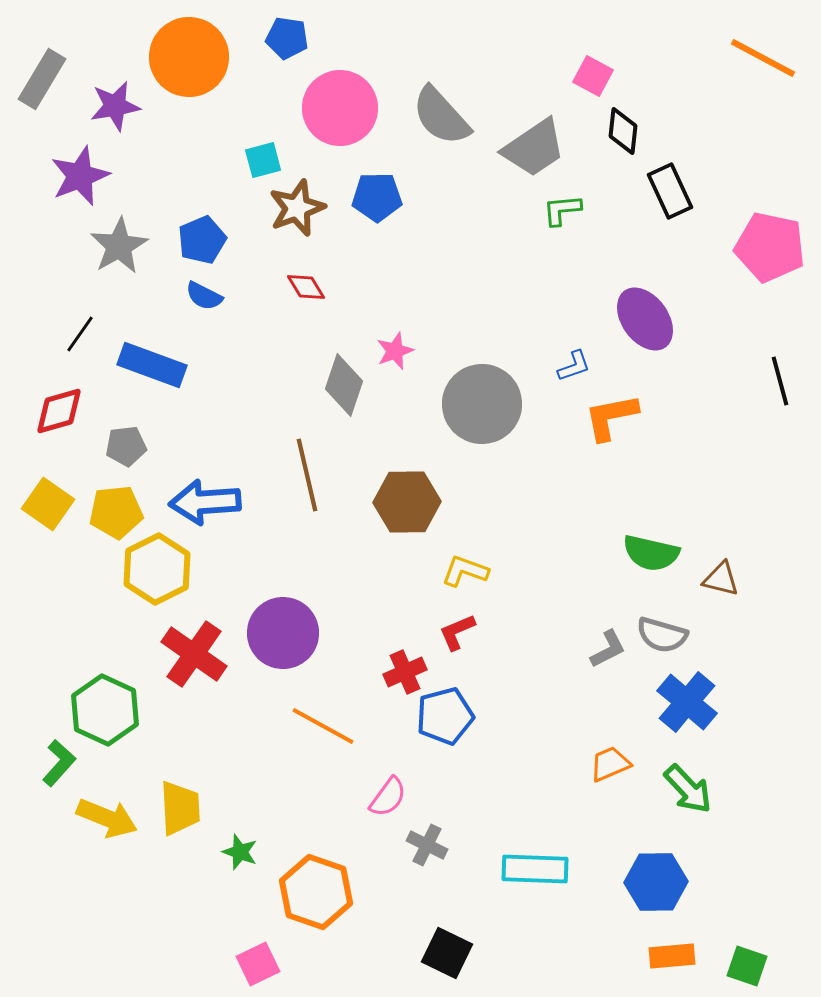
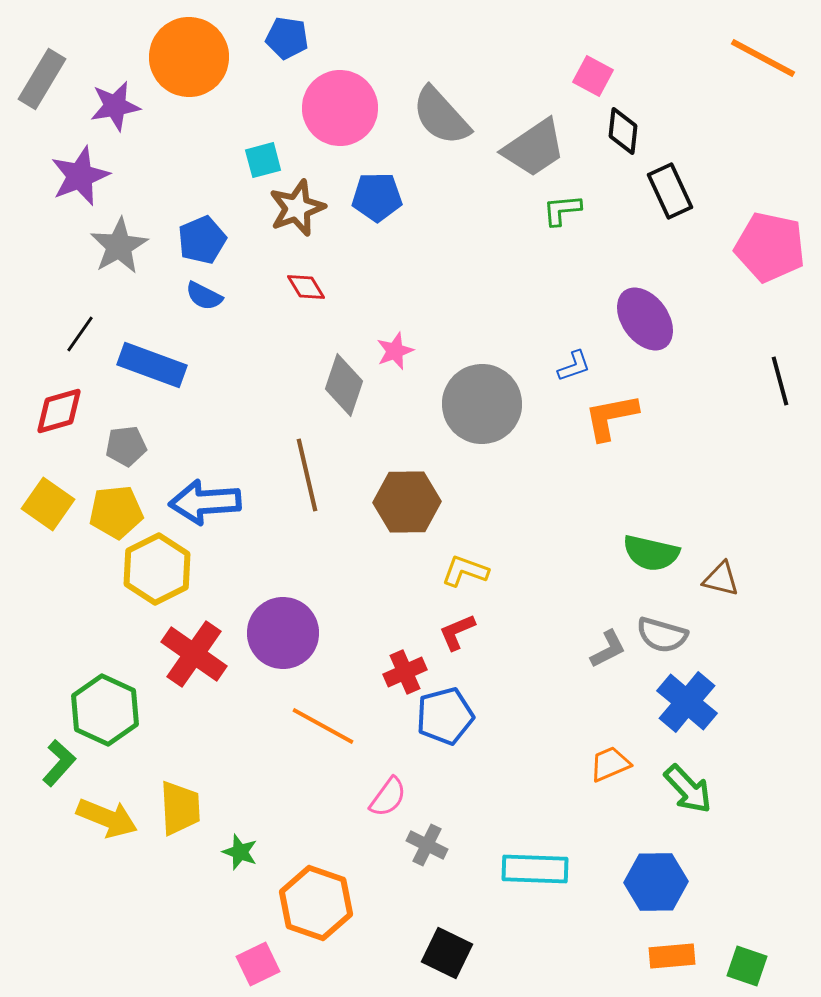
orange hexagon at (316, 892): moved 11 px down
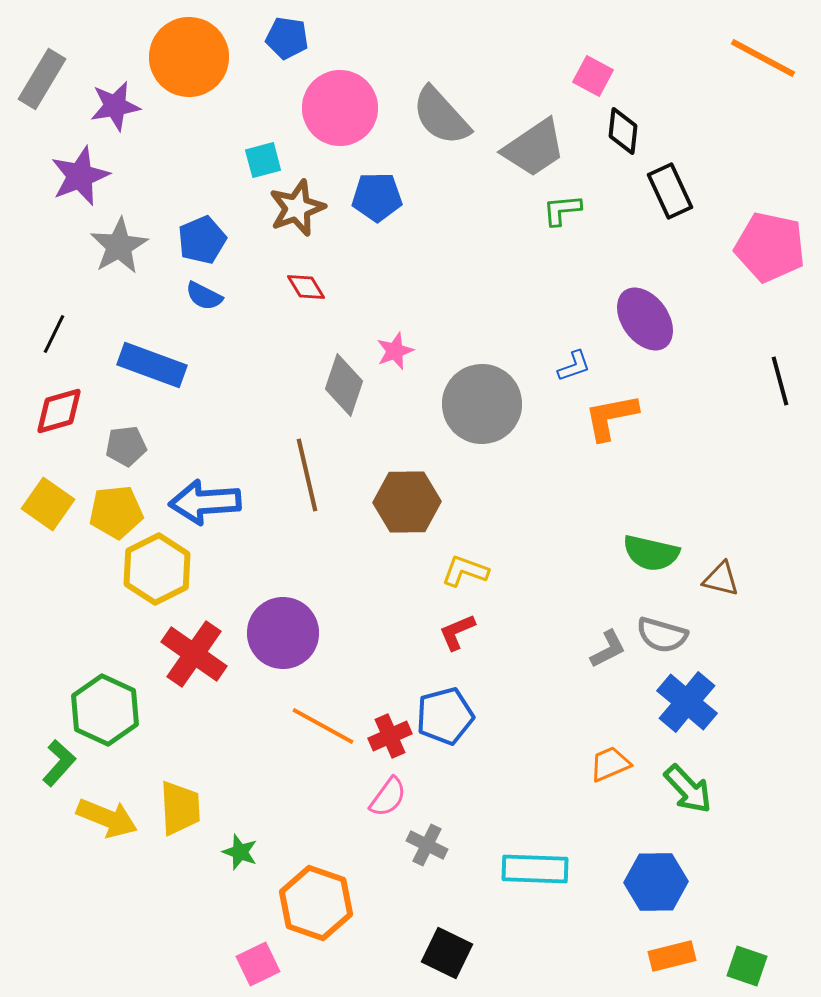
black line at (80, 334): moved 26 px left; rotated 9 degrees counterclockwise
red cross at (405, 672): moved 15 px left, 64 px down
orange rectangle at (672, 956): rotated 9 degrees counterclockwise
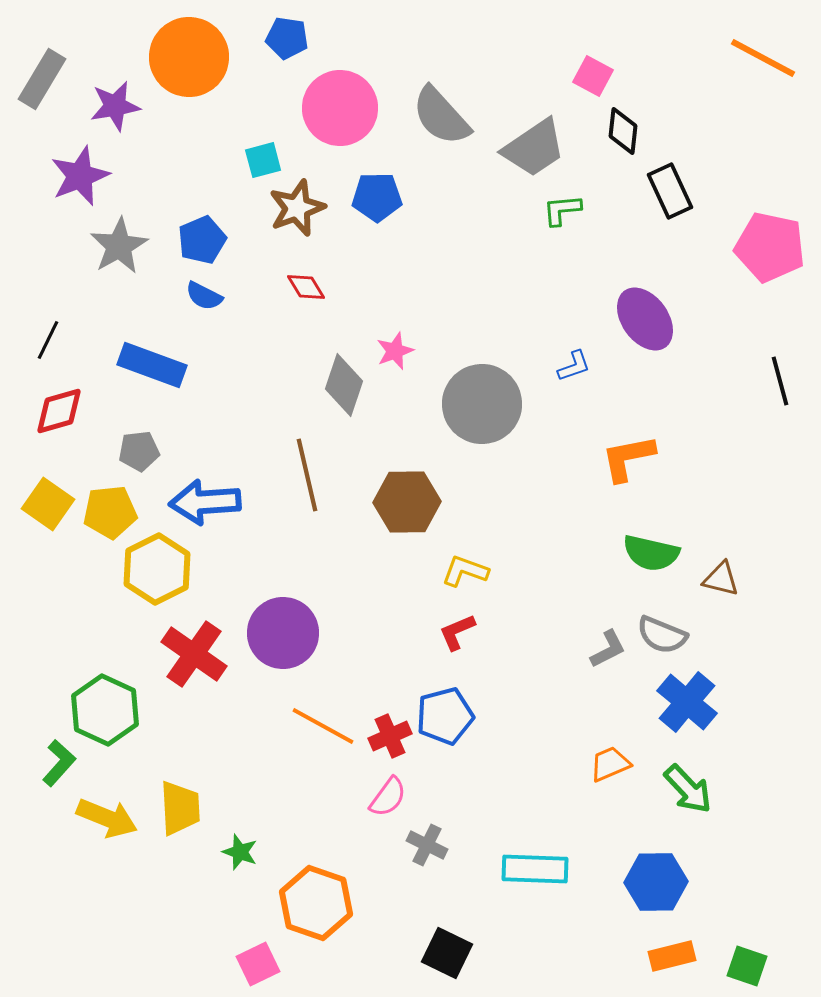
black line at (54, 334): moved 6 px left, 6 px down
orange L-shape at (611, 417): moved 17 px right, 41 px down
gray pentagon at (126, 446): moved 13 px right, 5 px down
yellow pentagon at (116, 512): moved 6 px left
gray semicircle at (662, 635): rotated 6 degrees clockwise
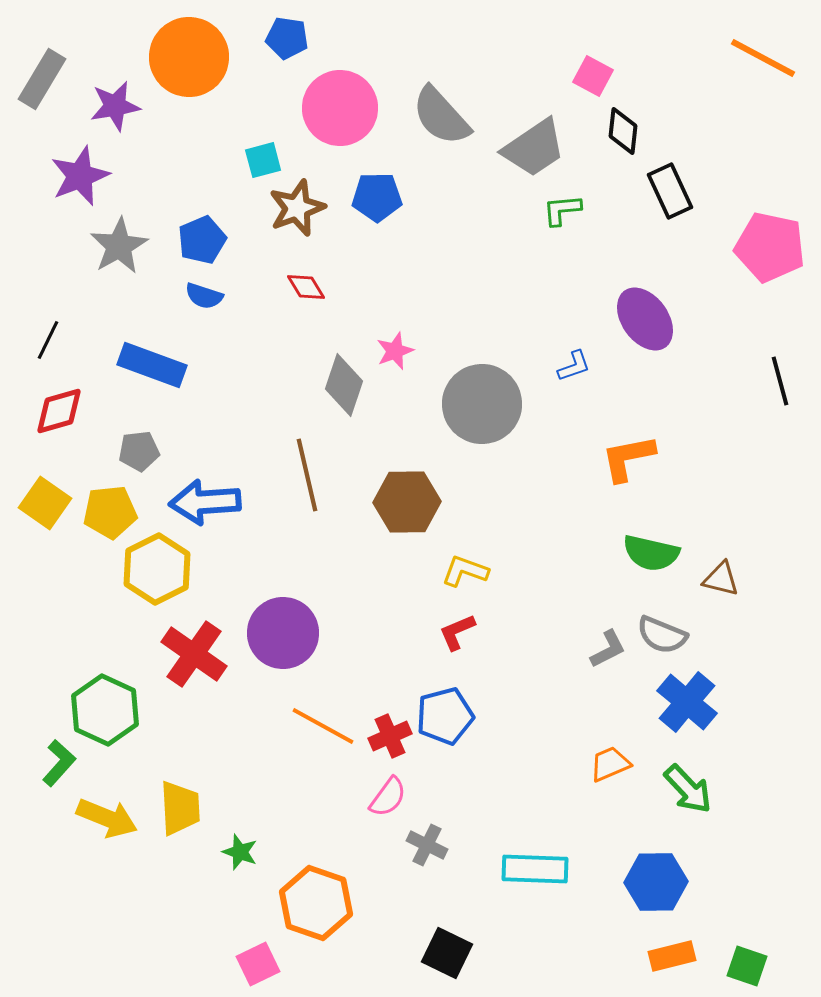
blue semicircle at (204, 296): rotated 9 degrees counterclockwise
yellow square at (48, 504): moved 3 px left, 1 px up
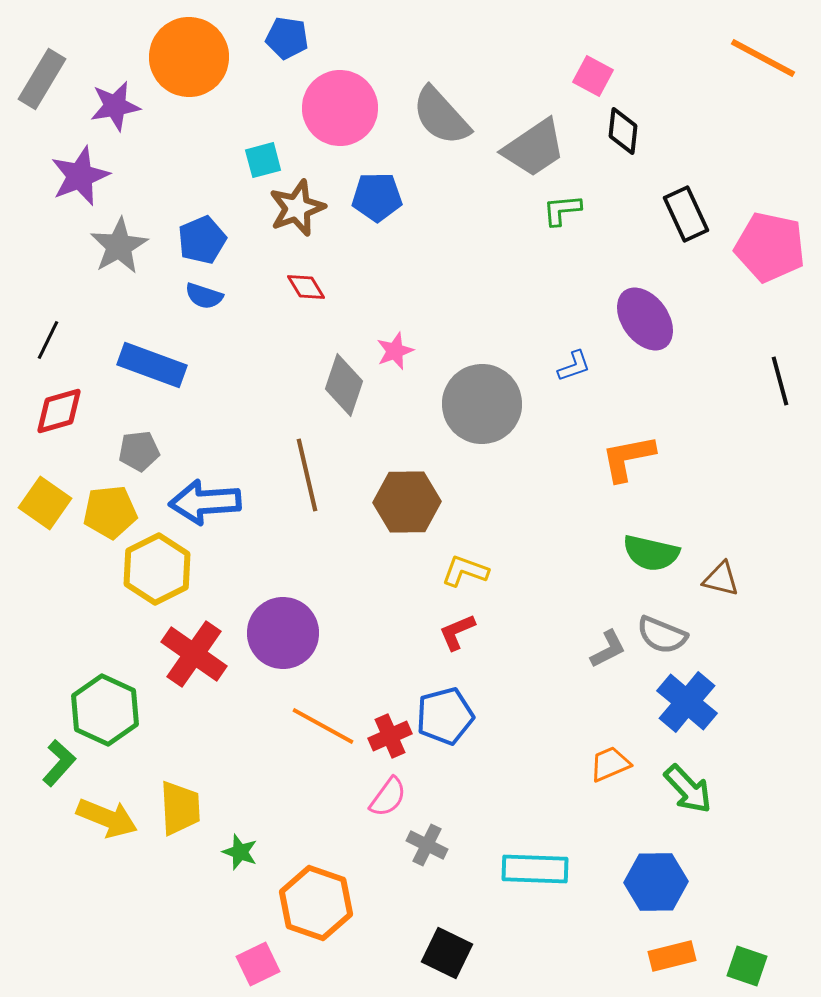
black rectangle at (670, 191): moved 16 px right, 23 px down
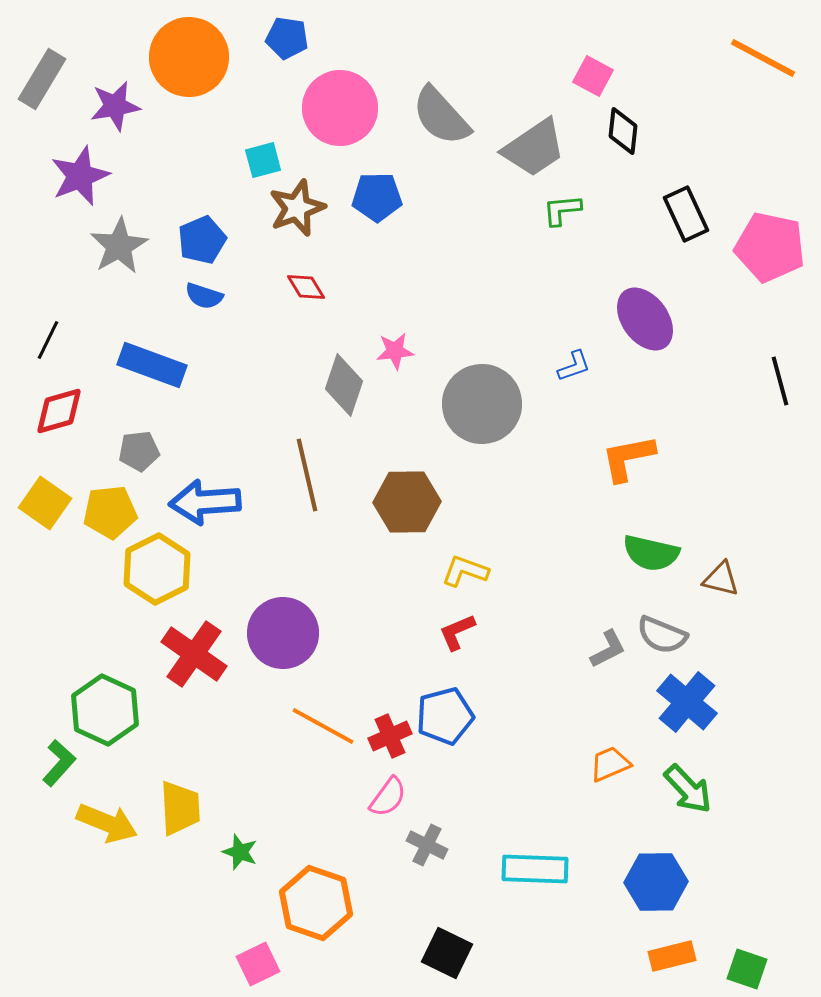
pink star at (395, 351): rotated 15 degrees clockwise
yellow arrow at (107, 818): moved 5 px down
green square at (747, 966): moved 3 px down
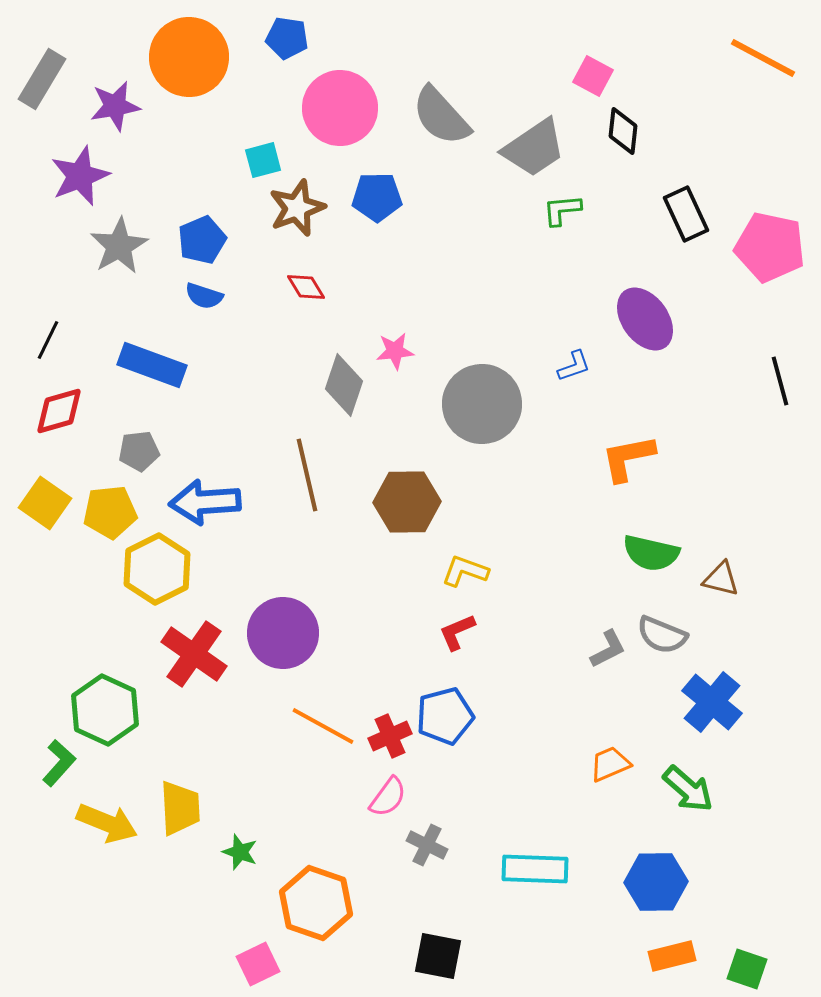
blue cross at (687, 702): moved 25 px right
green arrow at (688, 789): rotated 6 degrees counterclockwise
black square at (447, 953): moved 9 px left, 3 px down; rotated 15 degrees counterclockwise
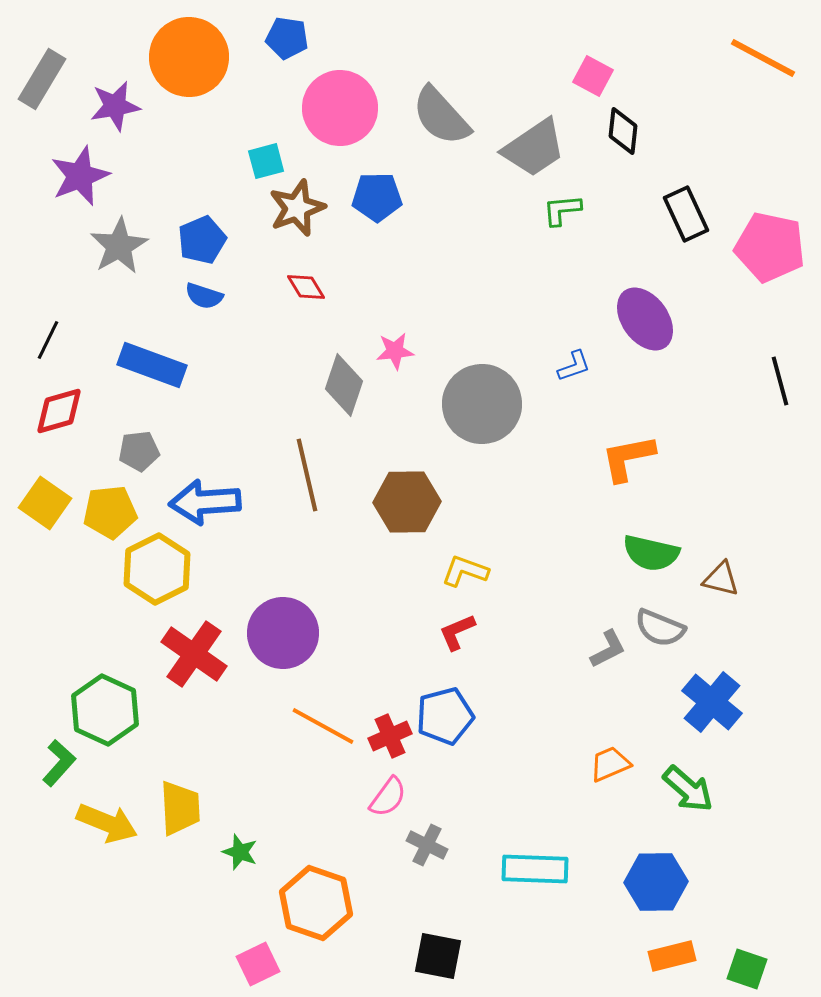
cyan square at (263, 160): moved 3 px right, 1 px down
gray semicircle at (662, 635): moved 2 px left, 7 px up
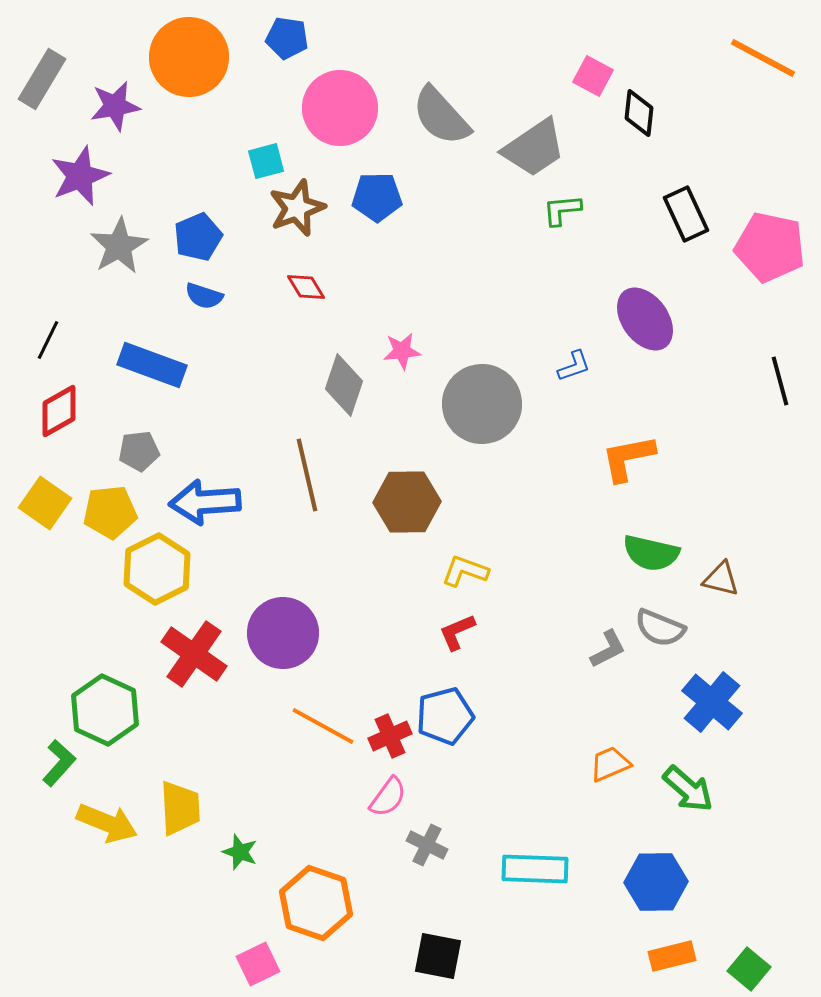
black diamond at (623, 131): moved 16 px right, 18 px up
blue pentagon at (202, 240): moved 4 px left, 3 px up
pink star at (395, 351): moved 7 px right
red diamond at (59, 411): rotated 14 degrees counterclockwise
green square at (747, 969): moved 2 px right; rotated 21 degrees clockwise
